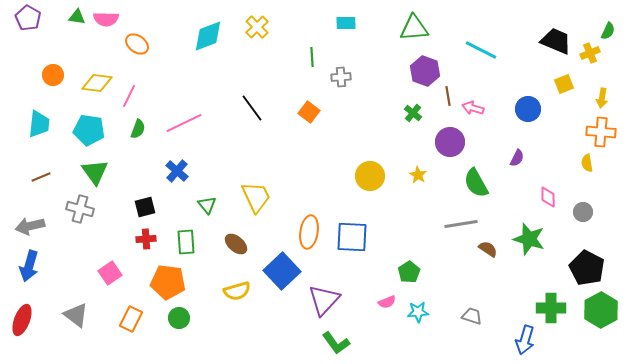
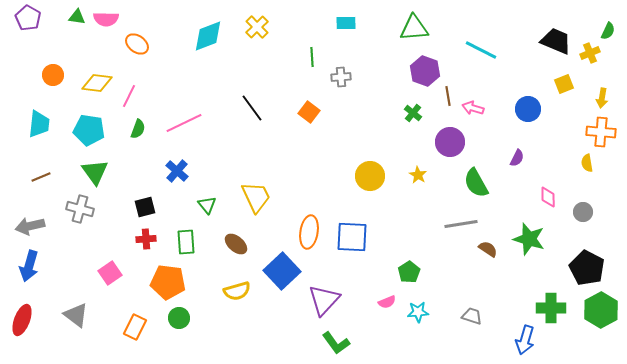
orange rectangle at (131, 319): moved 4 px right, 8 px down
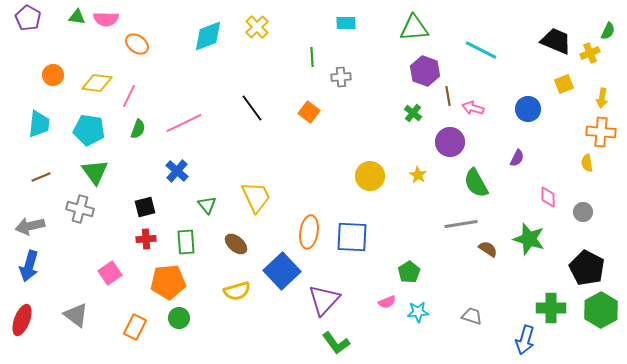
orange pentagon at (168, 282): rotated 12 degrees counterclockwise
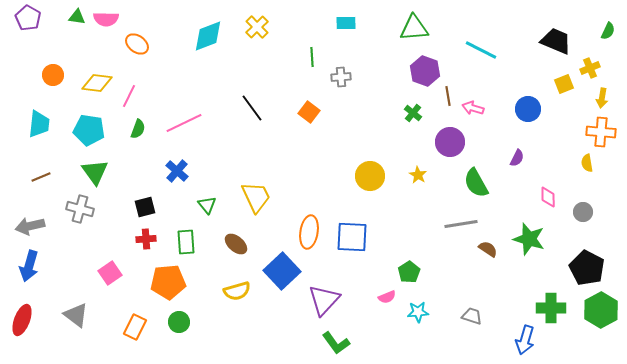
yellow cross at (590, 53): moved 15 px down
pink semicircle at (387, 302): moved 5 px up
green circle at (179, 318): moved 4 px down
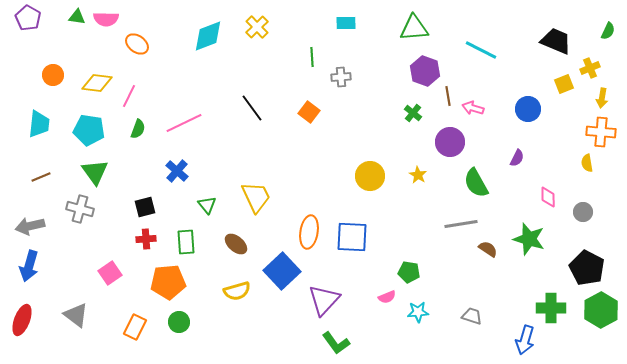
green pentagon at (409, 272): rotated 30 degrees counterclockwise
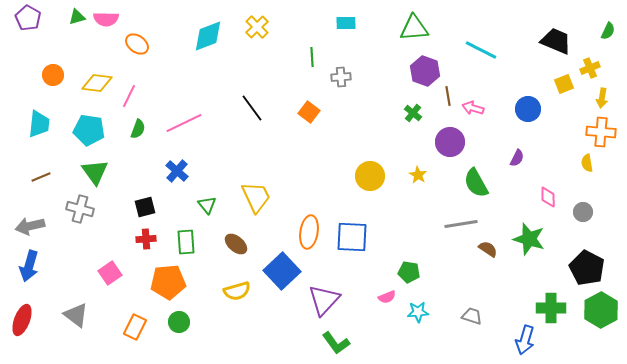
green triangle at (77, 17): rotated 24 degrees counterclockwise
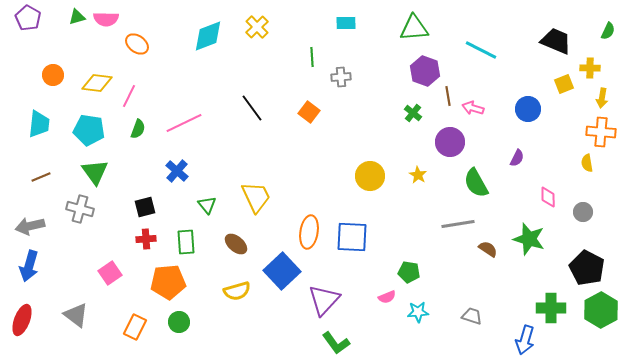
yellow cross at (590, 68): rotated 24 degrees clockwise
gray line at (461, 224): moved 3 px left
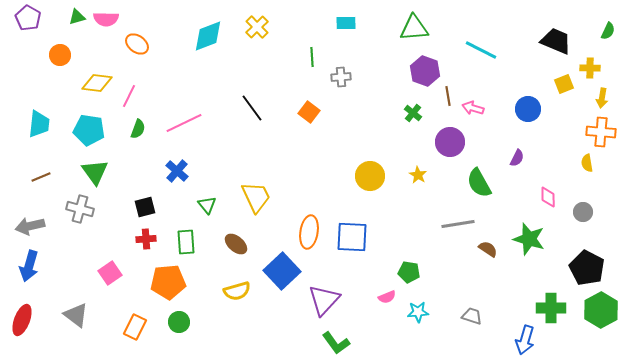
orange circle at (53, 75): moved 7 px right, 20 px up
green semicircle at (476, 183): moved 3 px right
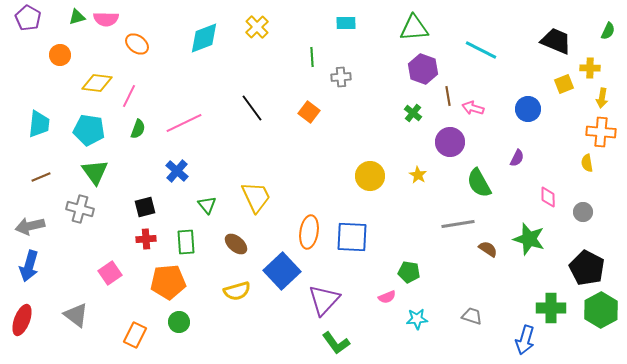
cyan diamond at (208, 36): moved 4 px left, 2 px down
purple hexagon at (425, 71): moved 2 px left, 2 px up
cyan star at (418, 312): moved 1 px left, 7 px down
orange rectangle at (135, 327): moved 8 px down
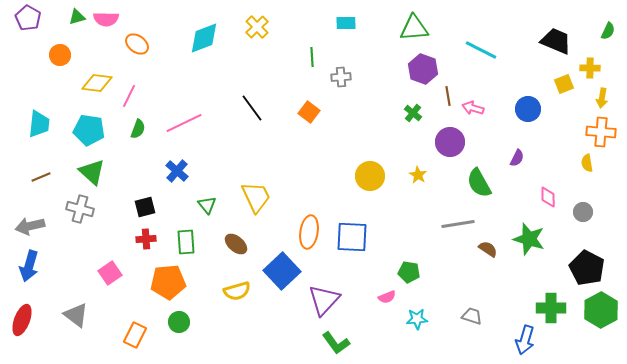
green triangle at (95, 172): moved 3 px left; rotated 12 degrees counterclockwise
